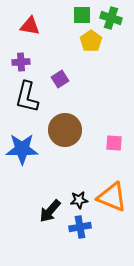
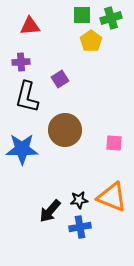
green cross: rotated 35 degrees counterclockwise
red triangle: rotated 15 degrees counterclockwise
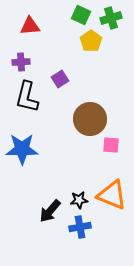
green square: moved 1 px left; rotated 24 degrees clockwise
brown circle: moved 25 px right, 11 px up
pink square: moved 3 px left, 2 px down
orange triangle: moved 2 px up
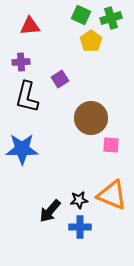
brown circle: moved 1 px right, 1 px up
blue cross: rotated 10 degrees clockwise
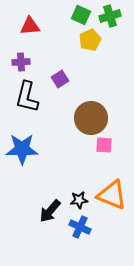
green cross: moved 1 px left, 2 px up
yellow pentagon: moved 1 px left, 1 px up; rotated 10 degrees clockwise
pink square: moved 7 px left
blue cross: rotated 25 degrees clockwise
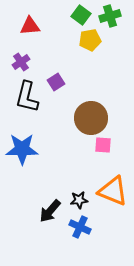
green square: rotated 12 degrees clockwise
yellow pentagon: rotated 15 degrees clockwise
purple cross: rotated 30 degrees counterclockwise
purple square: moved 4 px left, 3 px down
pink square: moved 1 px left
orange triangle: moved 1 px right, 4 px up
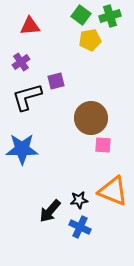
purple square: moved 1 px up; rotated 18 degrees clockwise
black L-shape: rotated 60 degrees clockwise
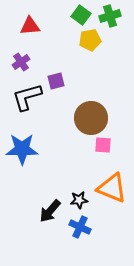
orange triangle: moved 1 px left, 3 px up
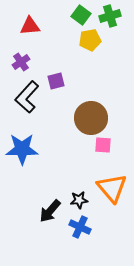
black L-shape: rotated 32 degrees counterclockwise
orange triangle: rotated 28 degrees clockwise
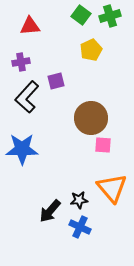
yellow pentagon: moved 1 px right, 10 px down; rotated 15 degrees counterclockwise
purple cross: rotated 24 degrees clockwise
